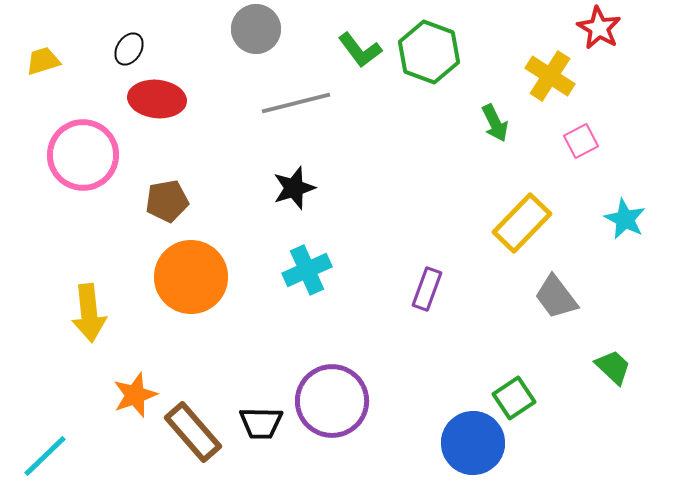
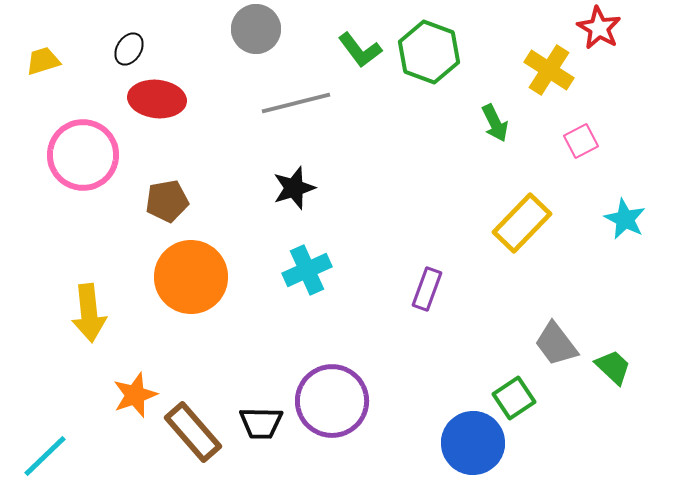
yellow cross: moved 1 px left, 6 px up
gray trapezoid: moved 47 px down
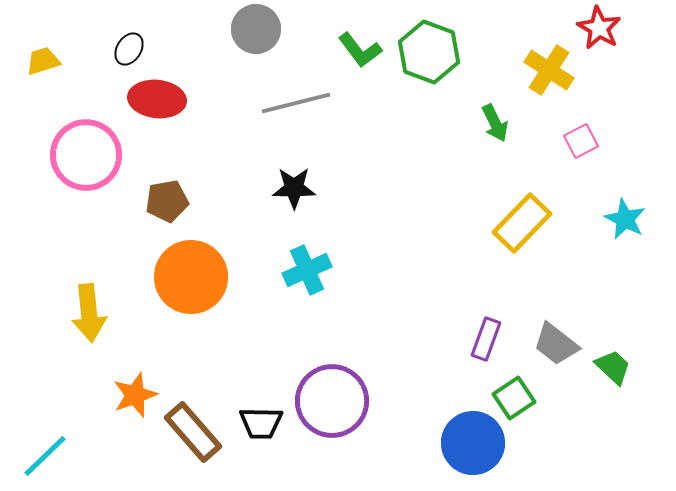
pink circle: moved 3 px right
black star: rotated 18 degrees clockwise
purple rectangle: moved 59 px right, 50 px down
gray trapezoid: rotated 15 degrees counterclockwise
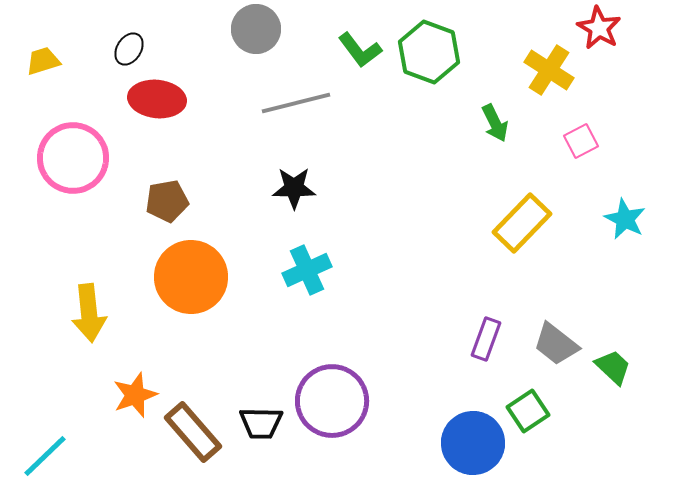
pink circle: moved 13 px left, 3 px down
green square: moved 14 px right, 13 px down
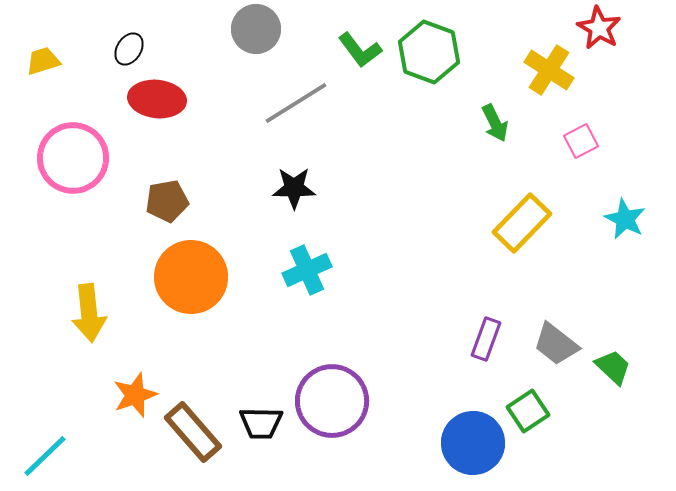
gray line: rotated 18 degrees counterclockwise
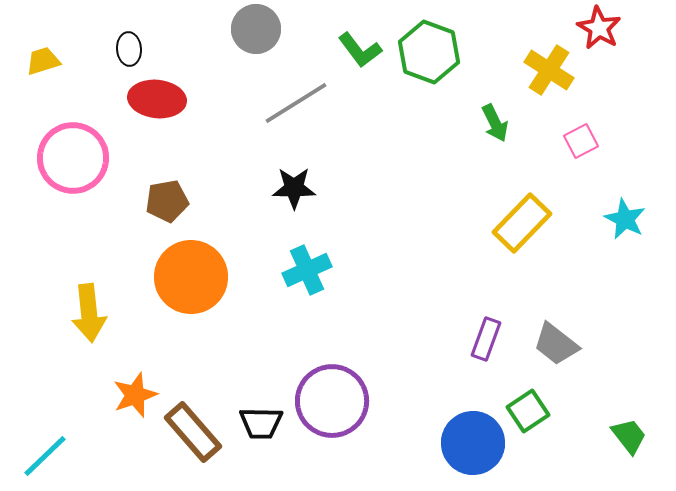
black ellipse: rotated 36 degrees counterclockwise
green trapezoid: moved 16 px right, 69 px down; rotated 9 degrees clockwise
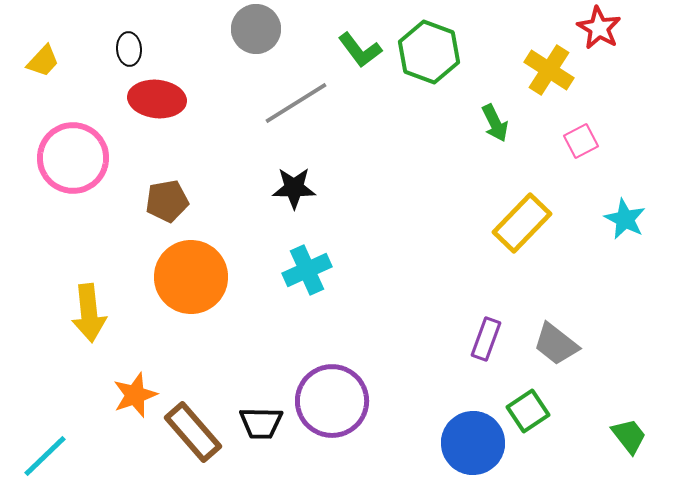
yellow trapezoid: rotated 150 degrees clockwise
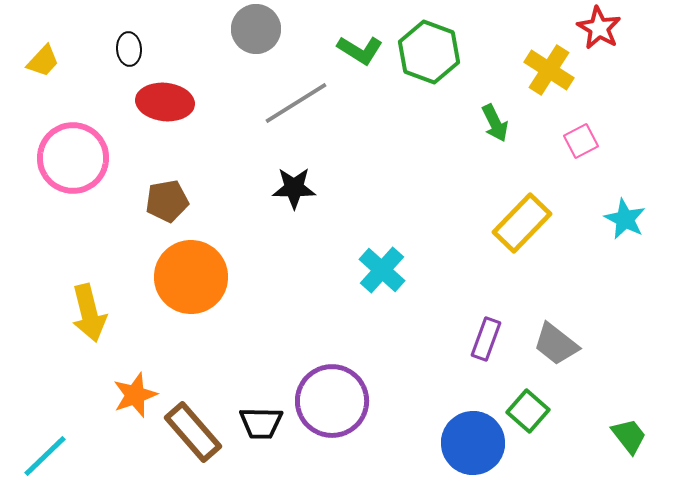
green L-shape: rotated 21 degrees counterclockwise
red ellipse: moved 8 px right, 3 px down
cyan cross: moved 75 px right; rotated 24 degrees counterclockwise
yellow arrow: rotated 8 degrees counterclockwise
green square: rotated 15 degrees counterclockwise
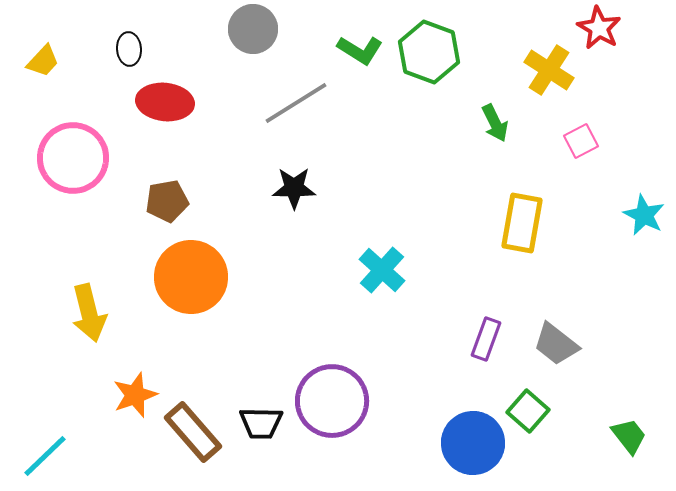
gray circle: moved 3 px left
cyan star: moved 19 px right, 4 px up
yellow rectangle: rotated 34 degrees counterclockwise
